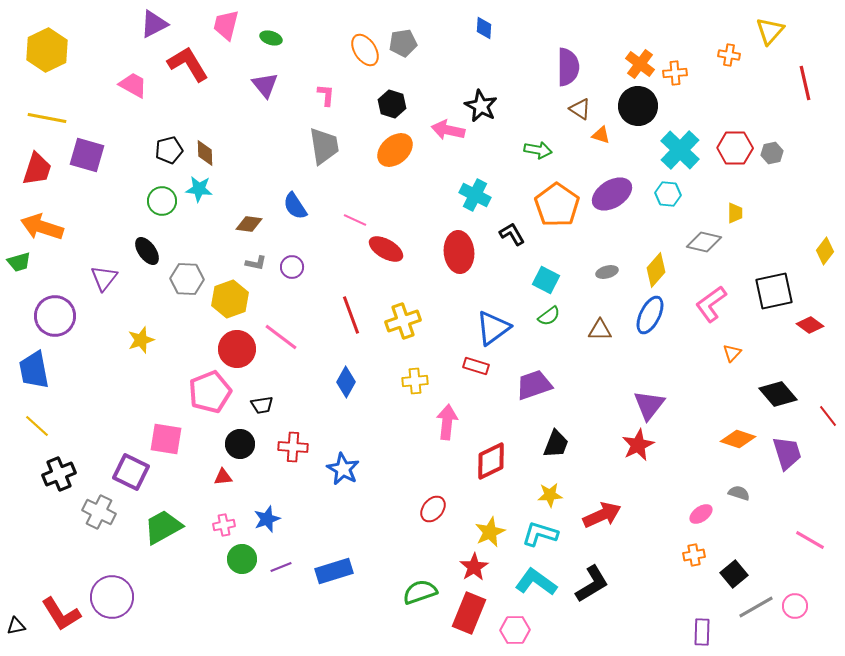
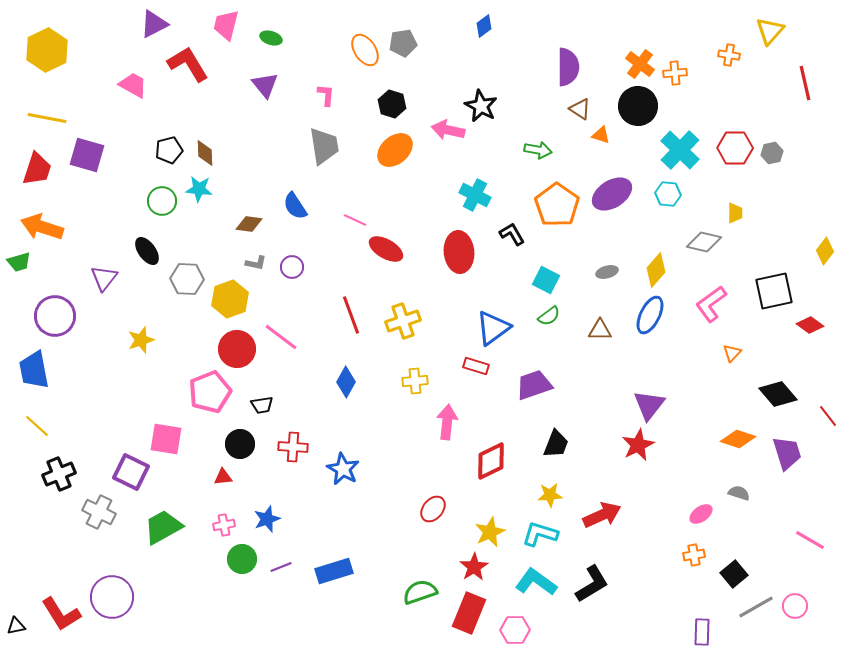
blue diamond at (484, 28): moved 2 px up; rotated 50 degrees clockwise
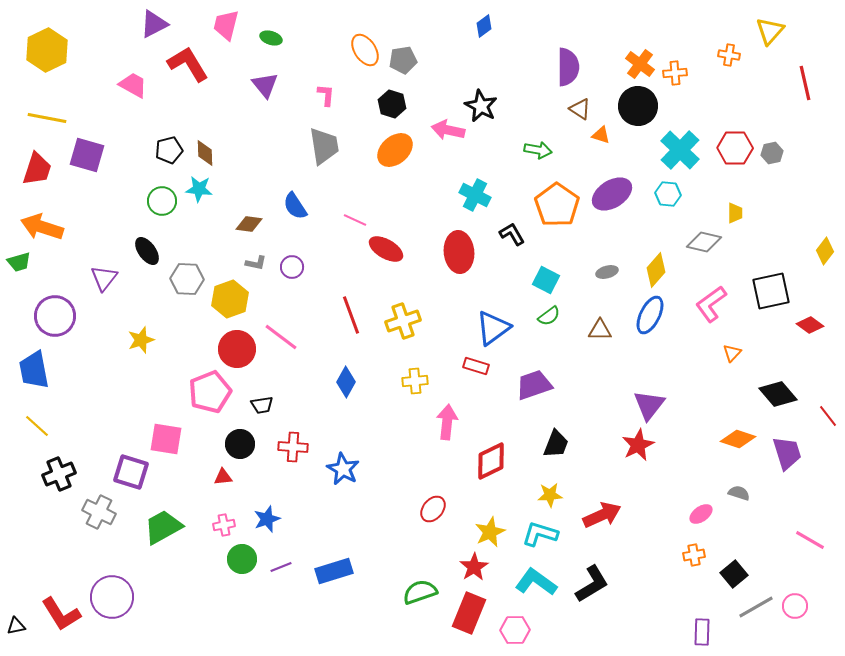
gray pentagon at (403, 43): moved 17 px down
black square at (774, 291): moved 3 px left
purple square at (131, 472): rotated 9 degrees counterclockwise
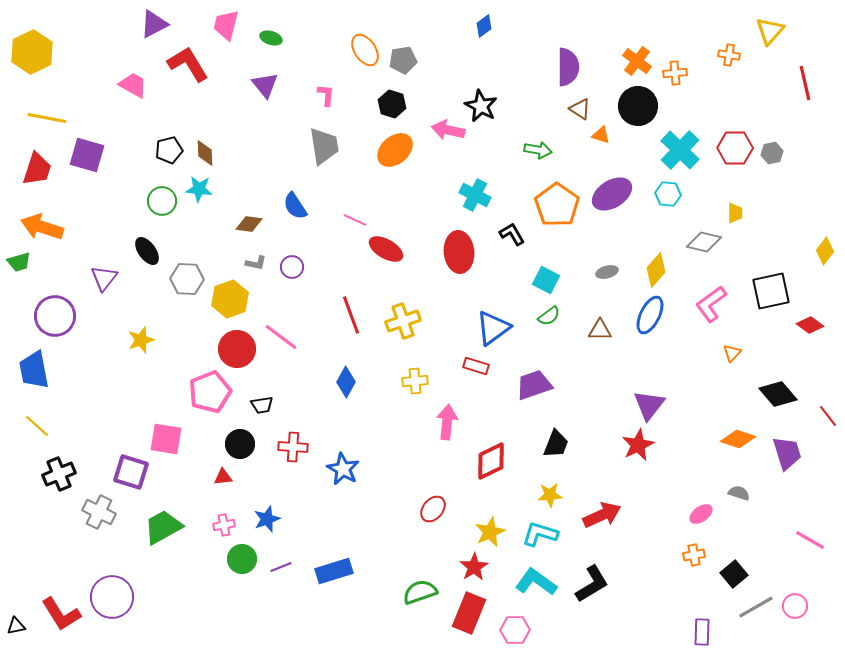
yellow hexagon at (47, 50): moved 15 px left, 2 px down
orange cross at (640, 64): moved 3 px left, 3 px up
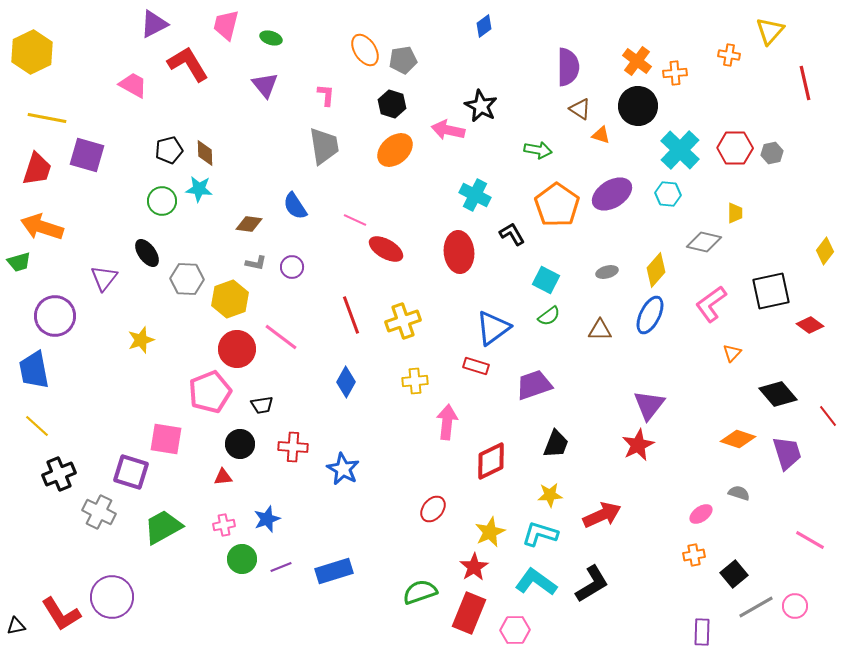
black ellipse at (147, 251): moved 2 px down
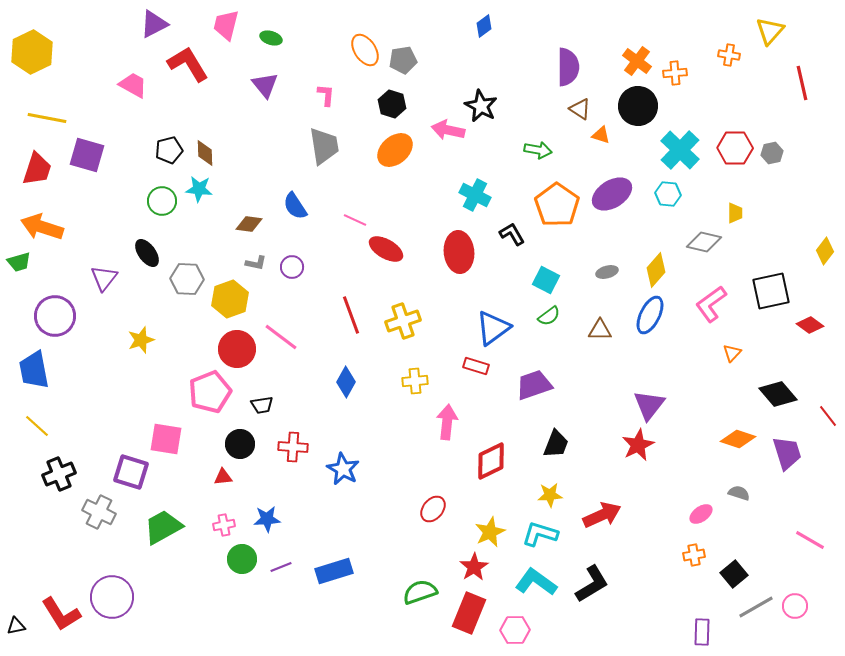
red line at (805, 83): moved 3 px left
blue star at (267, 519): rotated 16 degrees clockwise
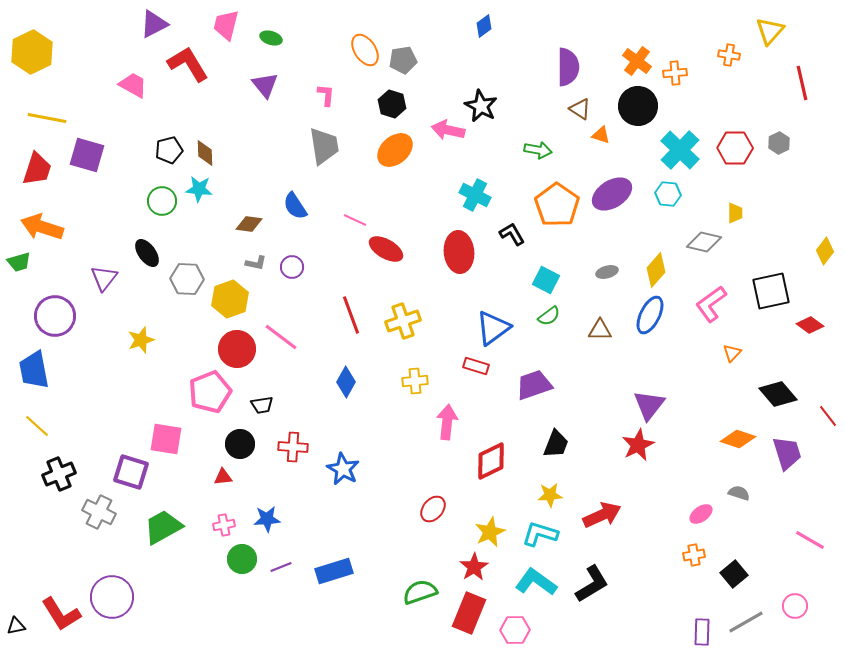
gray hexagon at (772, 153): moved 7 px right, 10 px up; rotated 15 degrees counterclockwise
gray line at (756, 607): moved 10 px left, 15 px down
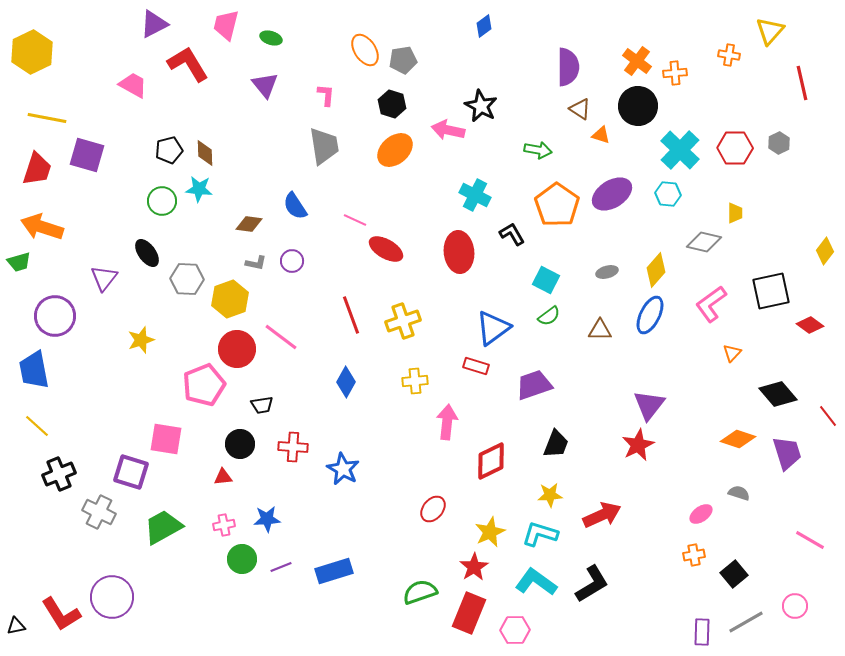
purple circle at (292, 267): moved 6 px up
pink pentagon at (210, 392): moved 6 px left, 7 px up
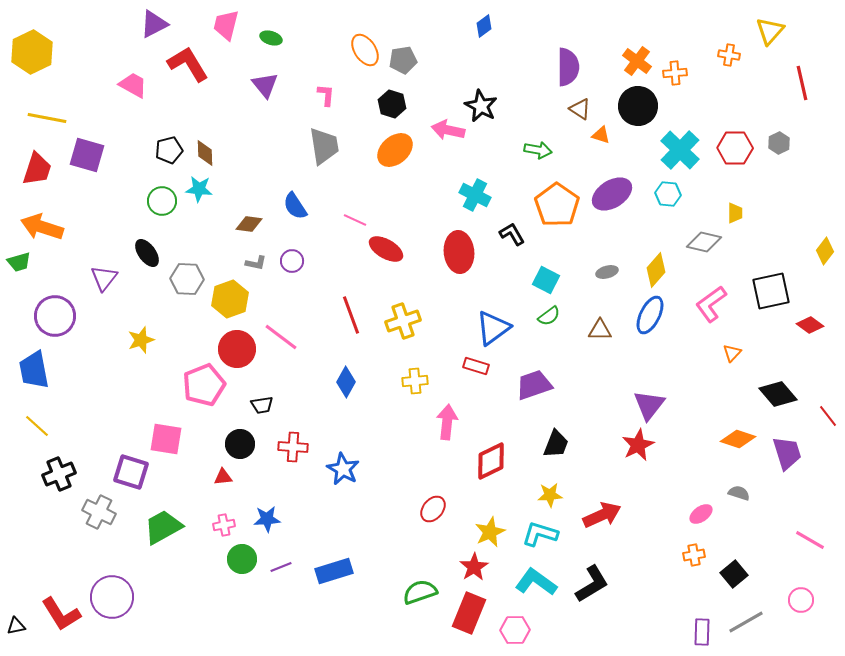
pink circle at (795, 606): moved 6 px right, 6 px up
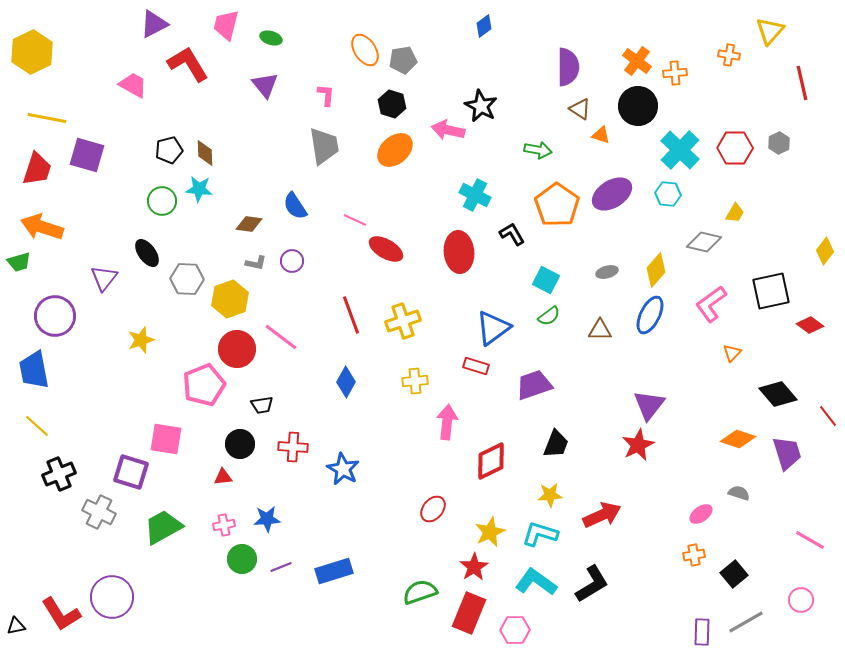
yellow trapezoid at (735, 213): rotated 30 degrees clockwise
